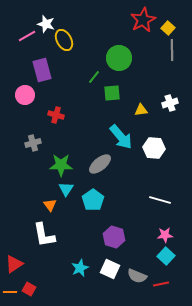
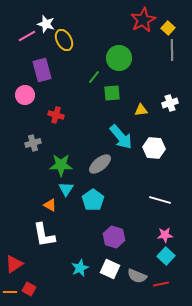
orange triangle: rotated 24 degrees counterclockwise
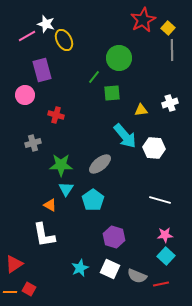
cyan arrow: moved 4 px right, 1 px up
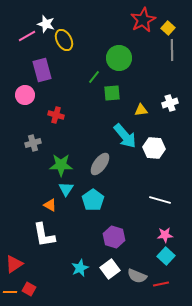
gray ellipse: rotated 15 degrees counterclockwise
white square: rotated 30 degrees clockwise
